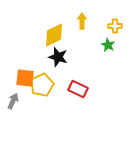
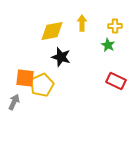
yellow arrow: moved 2 px down
yellow diamond: moved 2 px left, 4 px up; rotated 15 degrees clockwise
black star: moved 3 px right
red rectangle: moved 38 px right, 8 px up
gray arrow: moved 1 px right, 1 px down
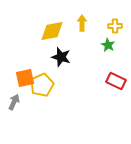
orange square: rotated 18 degrees counterclockwise
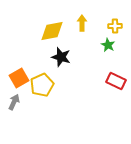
orange square: moved 6 px left; rotated 18 degrees counterclockwise
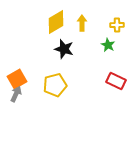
yellow cross: moved 2 px right, 1 px up
yellow diamond: moved 4 px right, 9 px up; rotated 20 degrees counterclockwise
black star: moved 3 px right, 8 px up
orange square: moved 2 px left, 1 px down
yellow pentagon: moved 13 px right; rotated 10 degrees clockwise
gray arrow: moved 2 px right, 8 px up
